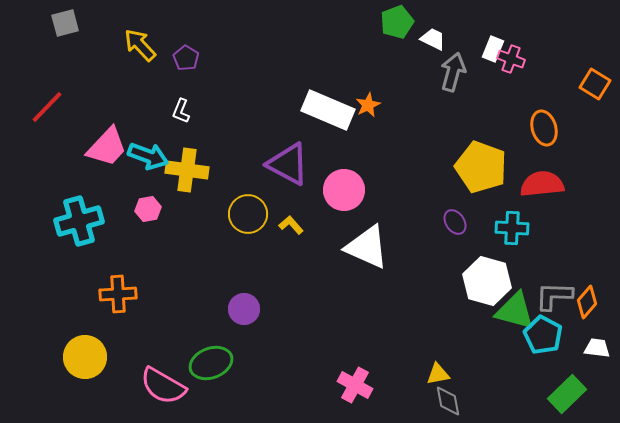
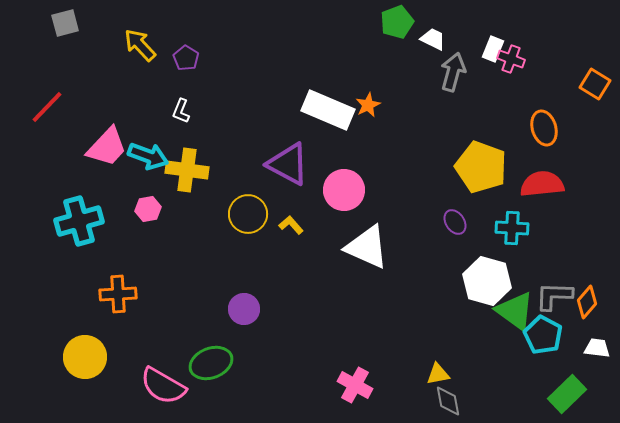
green triangle at (515, 311): rotated 21 degrees clockwise
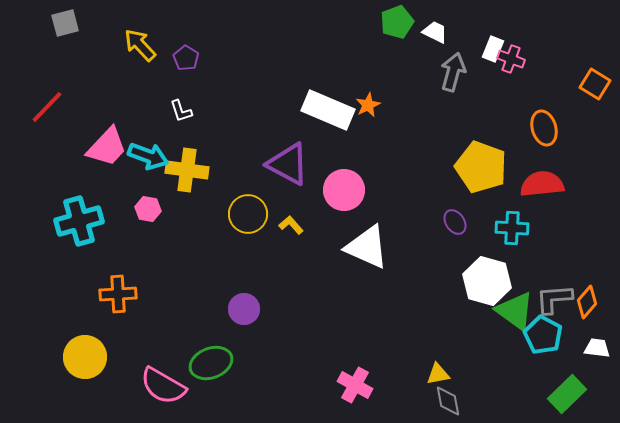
white trapezoid at (433, 39): moved 2 px right, 7 px up
white L-shape at (181, 111): rotated 40 degrees counterclockwise
pink hexagon at (148, 209): rotated 20 degrees clockwise
gray L-shape at (554, 296): moved 3 px down; rotated 6 degrees counterclockwise
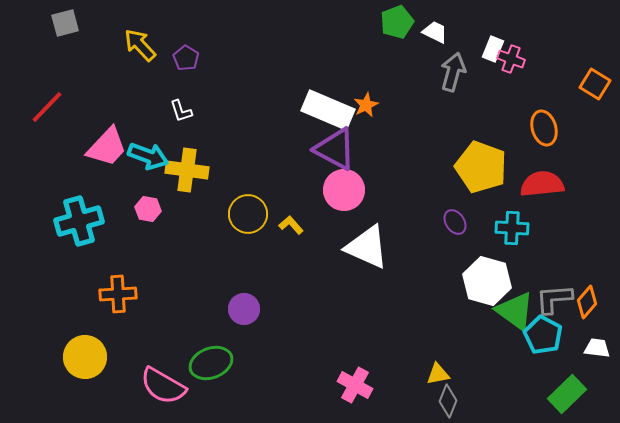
orange star at (368, 105): moved 2 px left
purple triangle at (288, 164): moved 47 px right, 15 px up
gray diamond at (448, 401): rotated 32 degrees clockwise
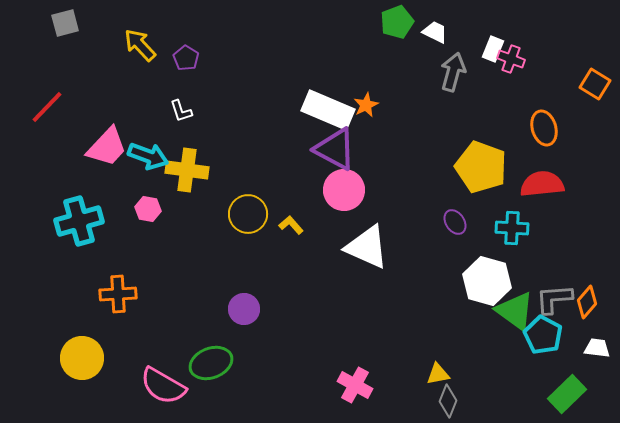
yellow circle at (85, 357): moved 3 px left, 1 px down
